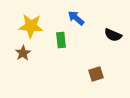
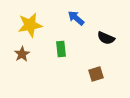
yellow star: moved 1 px left, 1 px up; rotated 15 degrees counterclockwise
black semicircle: moved 7 px left, 3 px down
green rectangle: moved 9 px down
brown star: moved 1 px left, 1 px down
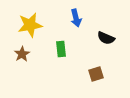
blue arrow: rotated 144 degrees counterclockwise
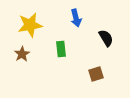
black semicircle: rotated 144 degrees counterclockwise
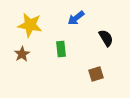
blue arrow: rotated 66 degrees clockwise
yellow star: rotated 20 degrees clockwise
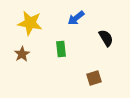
yellow star: moved 2 px up
brown square: moved 2 px left, 4 px down
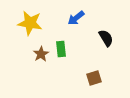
brown star: moved 19 px right
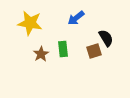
green rectangle: moved 2 px right
brown square: moved 27 px up
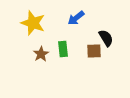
yellow star: moved 3 px right; rotated 10 degrees clockwise
brown square: rotated 14 degrees clockwise
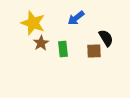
brown star: moved 11 px up
